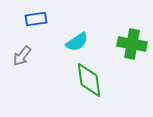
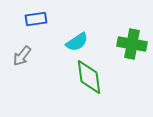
green diamond: moved 3 px up
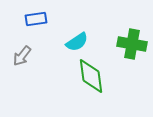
green diamond: moved 2 px right, 1 px up
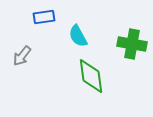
blue rectangle: moved 8 px right, 2 px up
cyan semicircle: moved 1 px right, 6 px up; rotated 95 degrees clockwise
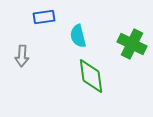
cyan semicircle: rotated 15 degrees clockwise
green cross: rotated 16 degrees clockwise
gray arrow: rotated 35 degrees counterclockwise
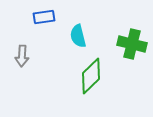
green cross: rotated 12 degrees counterclockwise
green diamond: rotated 54 degrees clockwise
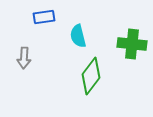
green cross: rotated 8 degrees counterclockwise
gray arrow: moved 2 px right, 2 px down
green diamond: rotated 9 degrees counterclockwise
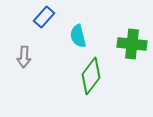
blue rectangle: rotated 40 degrees counterclockwise
gray arrow: moved 1 px up
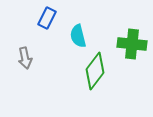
blue rectangle: moved 3 px right, 1 px down; rotated 15 degrees counterclockwise
gray arrow: moved 1 px right, 1 px down; rotated 15 degrees counterclockwise
green diamond: moved 4 px right, 5 px up
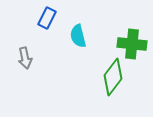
green diamond: moved 18 px right, 6 px down
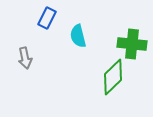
green diamond: rotated 9 degrees clockwise
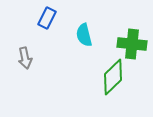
cyan semicircle: moved 6 px right, 1 px up
